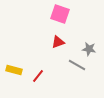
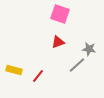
gray line: rotated 72 degrees counterclockwise
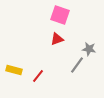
pink square: moved 1 px down
red triangle: moved 1 px left, 3 px up
gray line: rotated 12 degrees counterclockwise
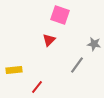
red triangle: moved 8 px left, 1 px down; rotated 24 degrees counterclockwise
gray star: moved 5 px right, 5 px up
yellow rectangle: rotated 21 degrees counterclockwise
red line: moved 1 px left, 11 px down
